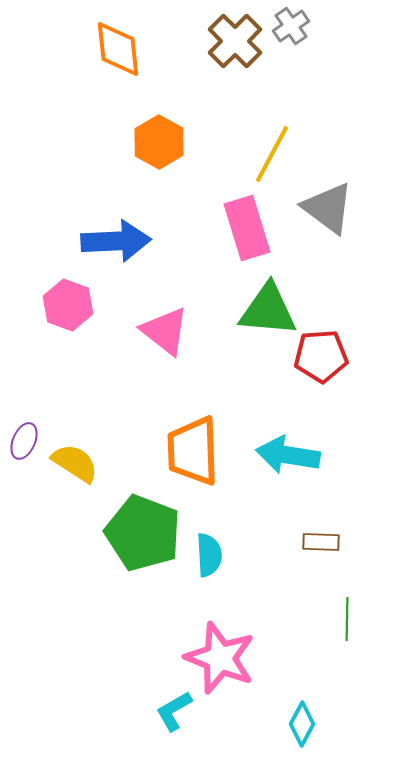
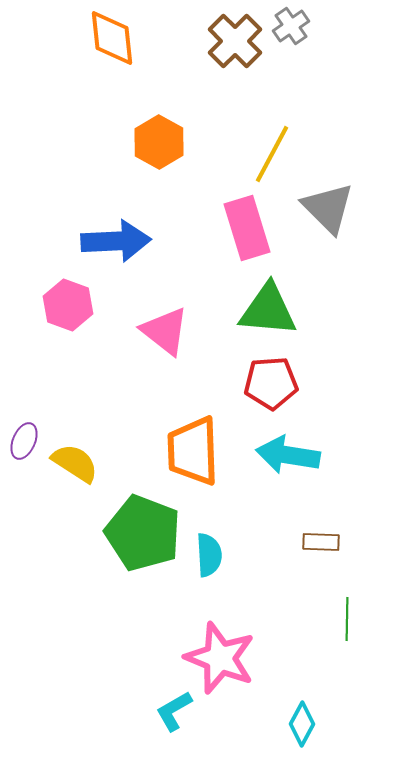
orange diamond: moved 6 px left, 11 px up
gray triangle: rotated 8 degrees clockwise
red pentagon: moved 50 px left, 27 px down
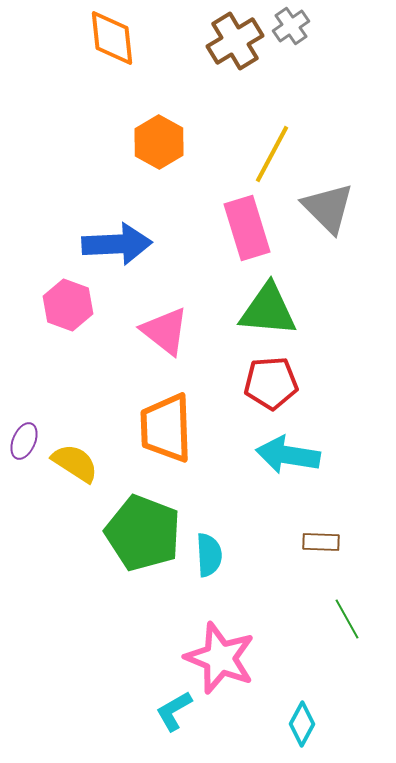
brown cross: rotated 14 degrees clockwise
blue arrow: moved 1 px right, 3 px down
orange trapezoid: moved 27 px left, 23 px up
green line: rotated 30 degrees counterclockwise
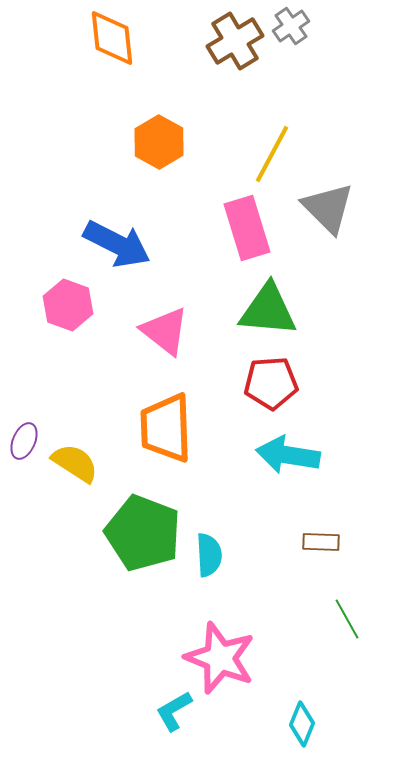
blue arrow: rotated 30 degrees clockwise
cyan diamond: rotated 6 degrees counterclockwise
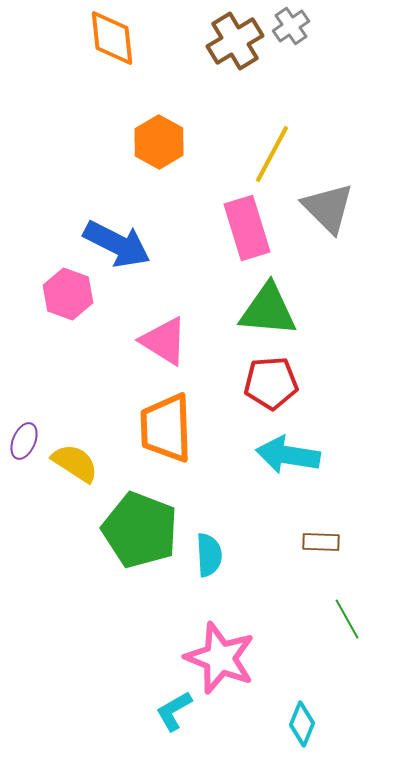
pink hexagon: moved 11 px up
pink triangle: moved 1 px left, 10 px down; rotated 6 degrees counterclockwise
green pentagon: moved 3 px left, 3 px up
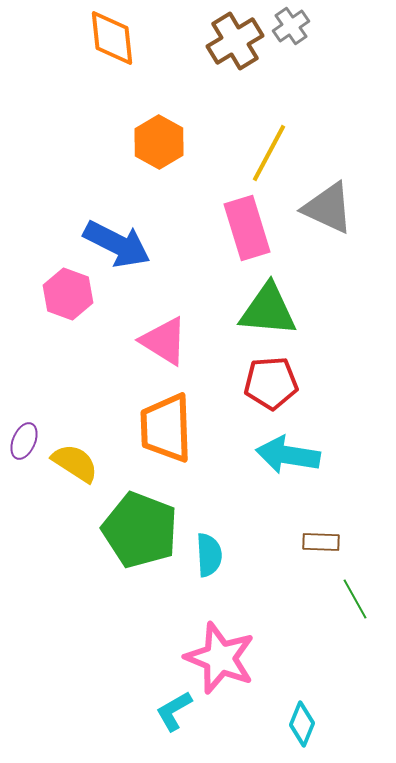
yellow line: moved 3 px left, 1 px up
gray triangle: rotated 20 degrees counterclockwise
green line: moved 8 px right, 20 px up
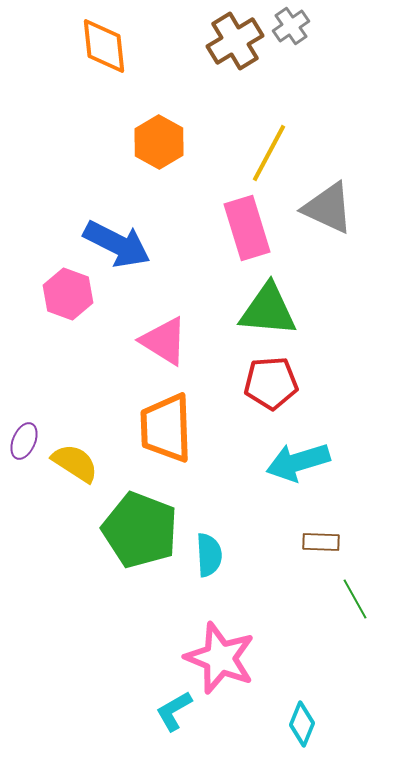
orange diamond: moved 8 px left, 8 px down
cyan arrow: moved 10 px right, 7 px down; rotated 26 degrees counterclockwise
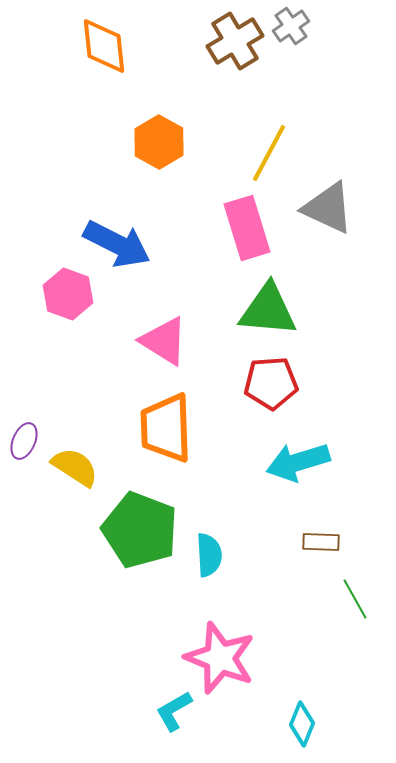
yellow semicircle: moved 4 px down
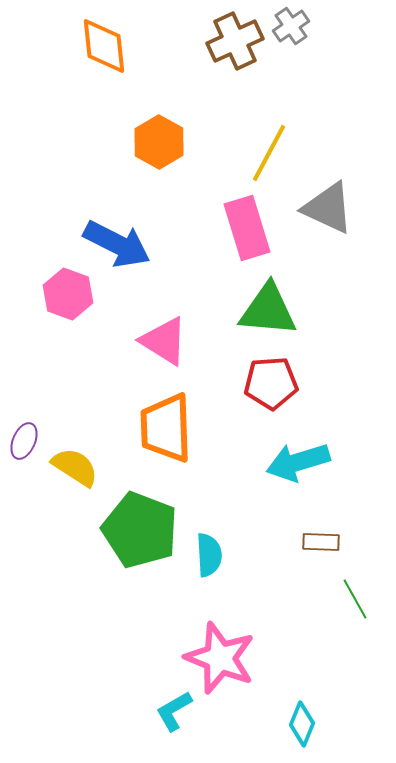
brown cross: rotated 6 degrees clockwise
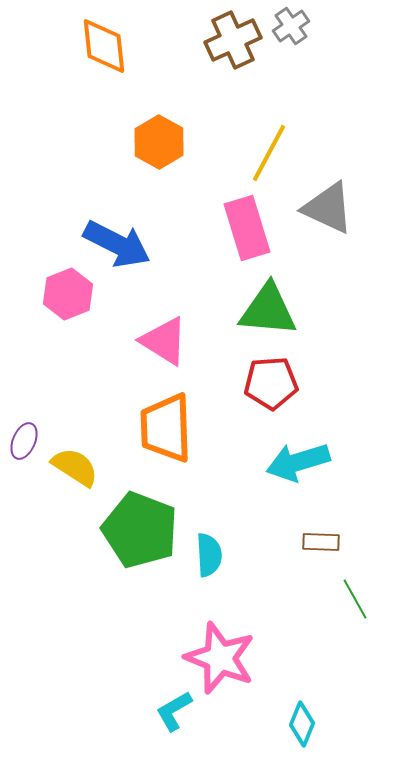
brown cross: moved 2 px left, 1 px up
pink hexagon: rotated 18 degrees clockwise
